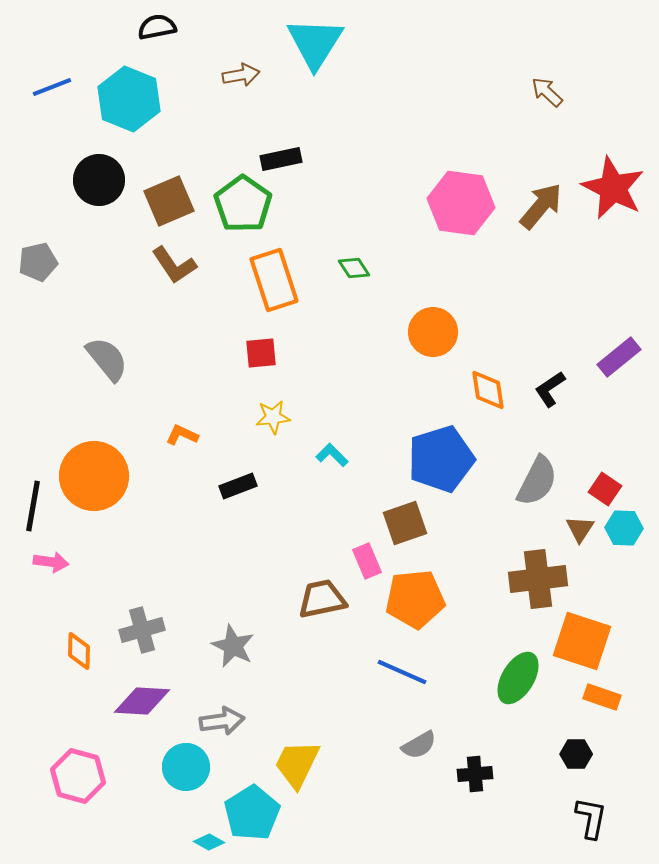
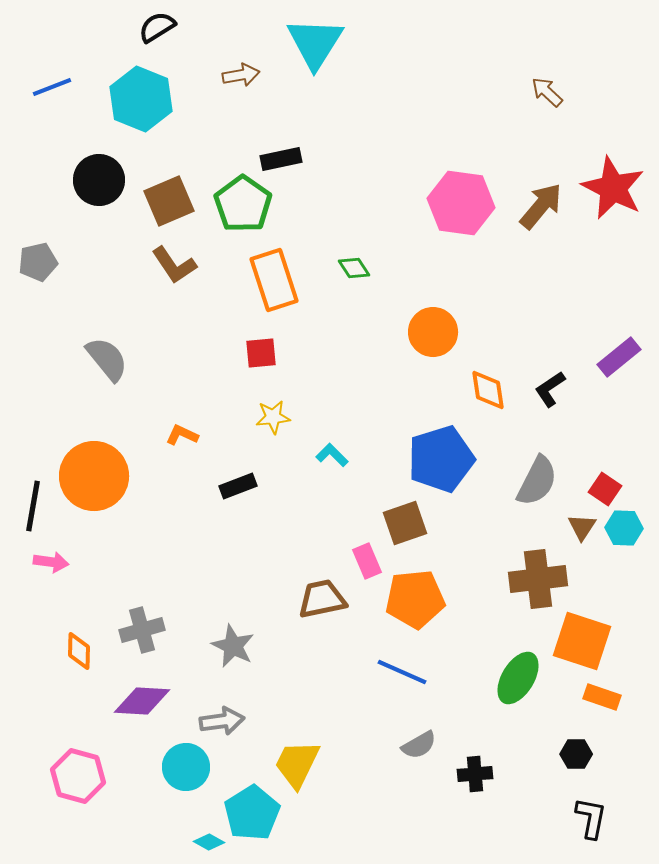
black semicircle at (157, 27): rotated 21 degrees counterclockwise
cyan hexagon at (129, 99): moved 12 px right
brown triangle at (580, 529): moved 2 px right, 2 px up
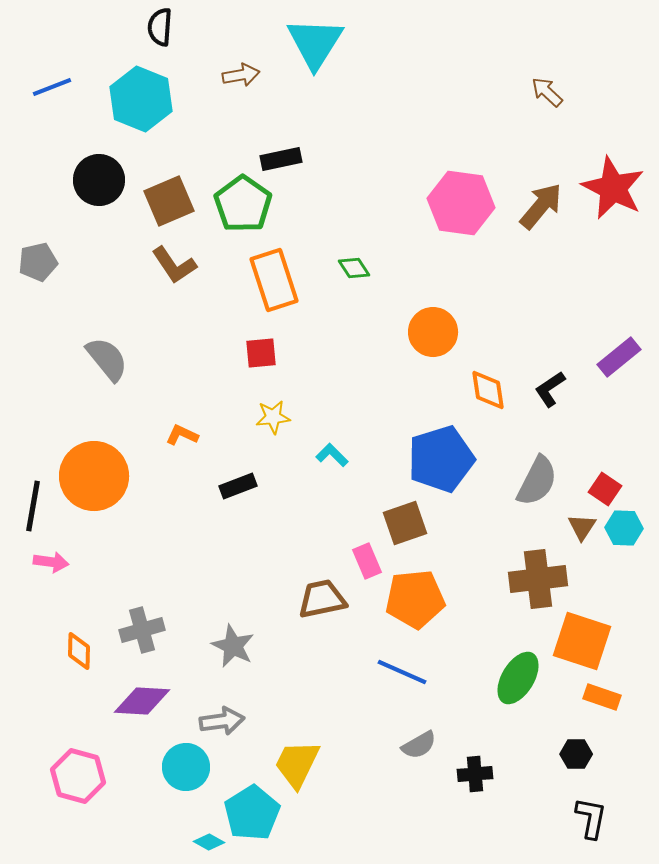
black semicircle at (157, 27): moved 3 px right; rotated 54 degrees counterclockwise
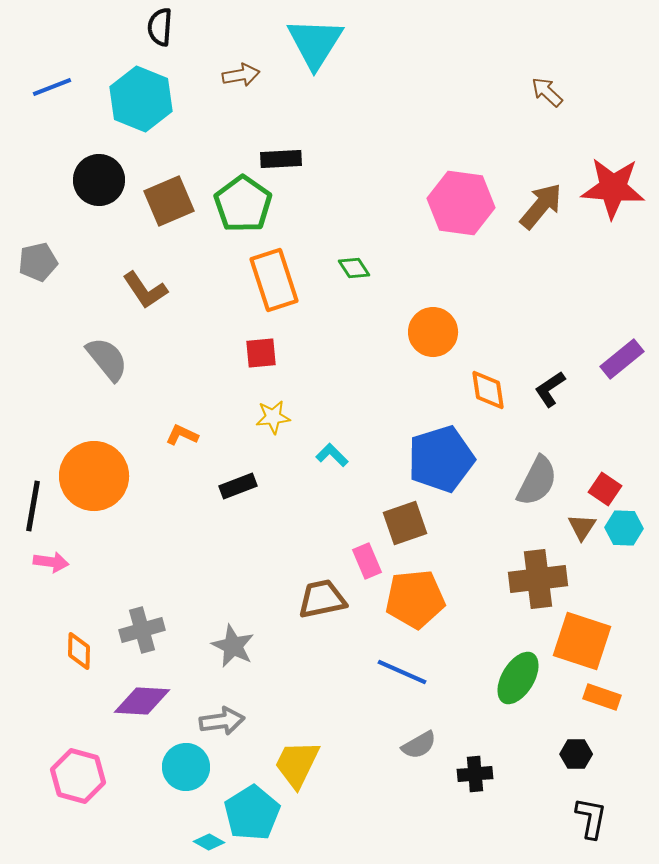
black rectangle at (281, 159): rotated 9 degrees clockwise
red star at (613, 188): rotated 22 degrees counterclockwise
brown L-shape at (174, 265): moved 29 px left, 25 px down
purple rectangle at (619, 357): moved 3 px right, 2 px down
